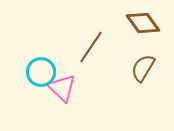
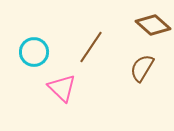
brown diamond: moved 10 px right, 2 px down; rotated 12 degrees counterclockwise
brown semicircle: moved 1 px left
cyan circle: moved 7 px left, 20 px up
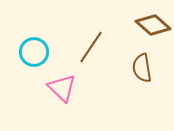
brown semicircle: rotated 40 degrees counterclockwise
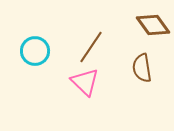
brown diamond: rotated 12 degrees clockwise
cyan circle: moved 1 px right, 1 px up
pink triangle: moved 23 px right, 6 px up
